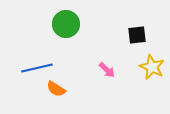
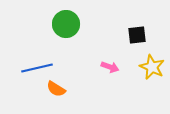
pink arrow: moved 3 px right, 3 px up; rotated 24 degrees counterclockwise
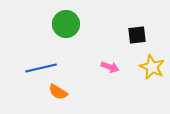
blue line: moved 4 px right
orange semicircle: moved 2 px right, 3 px down
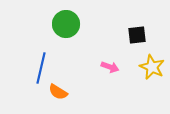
blue line: rotated 64 degrees counterclockwise
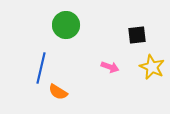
green circle: moved 1 px down
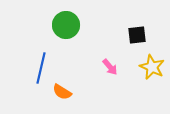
pink arrow: rotated 30 degrees clockwise
orange semicircle: moved 4 px right
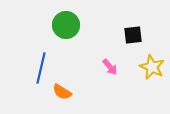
black square: moved 4 px left
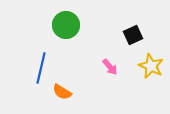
black square: rotated 18 degrees counterclockwise
yellow star: moved 1 px left, 1 px up
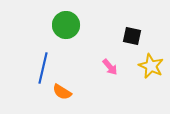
black square: moved 1 px left, 1 px down; rotated 36 degrees clockwise
blue line: moved 2 px right
